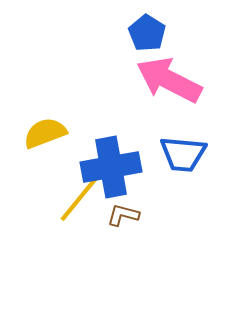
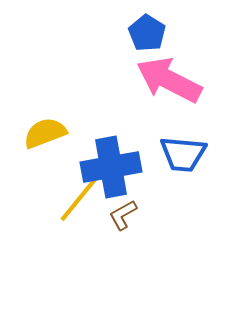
brown L-shape: rotated 44 degrees counterclockwise
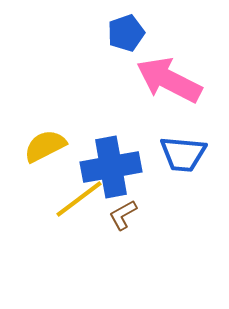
blue pentagon: moved 21 px left; rotated 21 degrees clockwise
yellow semicircle: moved 13 px down; rotated 6 degrees counterclockwise
yellow line: rotated 14 degrees clockwise
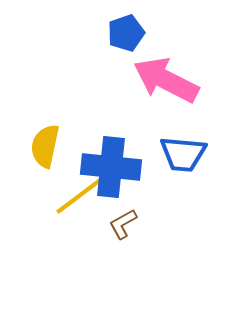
pink arrow: moved 3 px left
yellow semicircle: rotated 51 degrees counterclockwise
blue cross: rotated 16 degrees clockwise
yellow line: moved 3 px up
brown L-shape: moved 9 px down
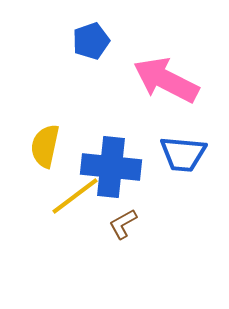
blue pentagon: moved 35 px left, 8 px down
yellow line: moved 4 px left
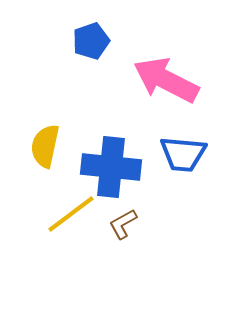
yellow line: moved 4 px left, 18 px down
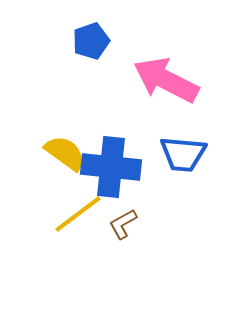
yellow semicircle: moved 20 px right, 7 px down; rotated 114 degrees clockwise
yellow line: moved 7 px right
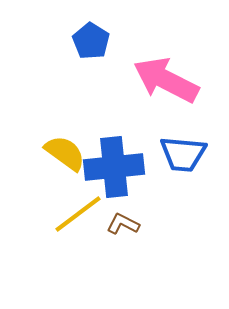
blue pentagon: rotated 21 degrees counterclockwise
blue cross: moved 3 px right; rotated 12 degrees counterclockwise
brown L-shape: rotated 56 degrees clockwise
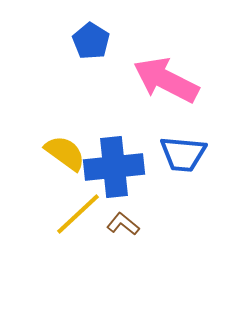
yellow line: rotated 6 degrees counterclockwise
brown L-shape: rotated 12 degrees clockwise
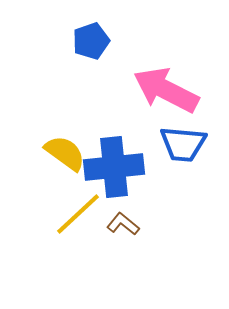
blue pentagon: rotated 21 degrees clockwise
pink arrow: moved 10 px down
blue trapezoid: moved 10 px up
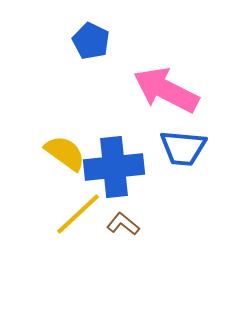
blue pentagon: rotated 27 degrees counterclockwise
blue trapezoid: moved 4 px down
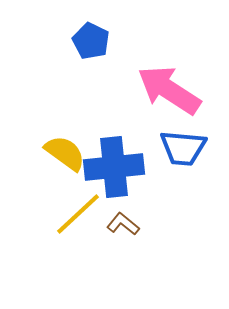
pink arrow: moved 3 px right; rotated 6 degrees clockwise
